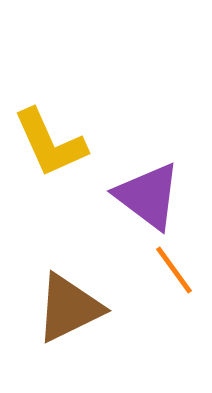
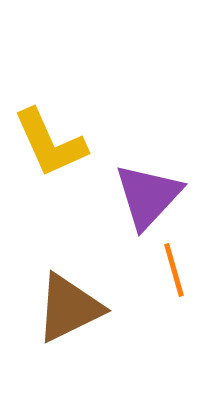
purple triangle: rotated 36 degrees clockwise
orange line: rotated 20 degrees clockwise
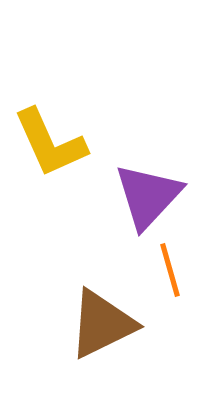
orange line: moved 4 px left
brown triangle: moved 33 px right, 16 px down
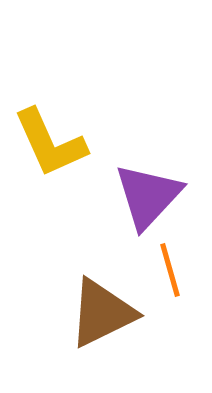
brown triangle: moved 11 px up
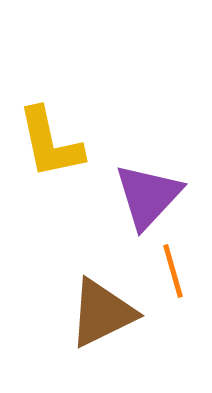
yellow L-shape: rotated 12 degrees clockwise
orange line: moved 3 px right, 1 px down
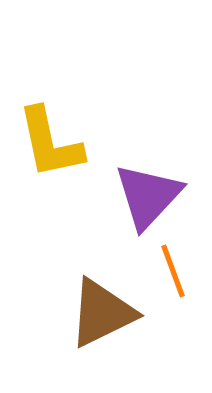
orange line: rotated 4 degrees counterclockwise
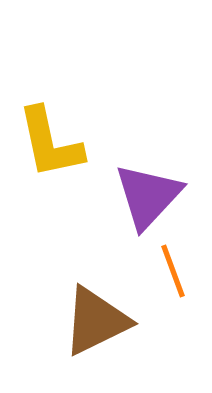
brown triangle: moved 6 px left, 8 px down
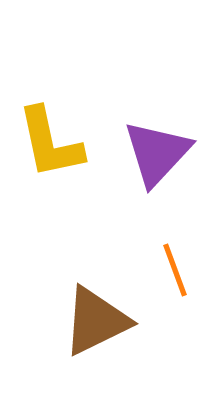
purple triangle: moved 9 px right, 43 px up
orange line: moved 2 px right, 1 px up
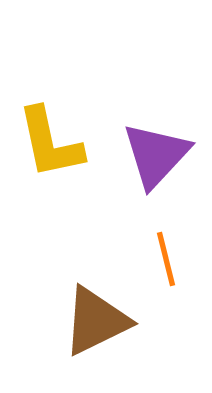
purple triangle: moved 1 px left, 2 px down
orange line: moved 9 px left, 11 px up; rotated 6 degrees clockwise
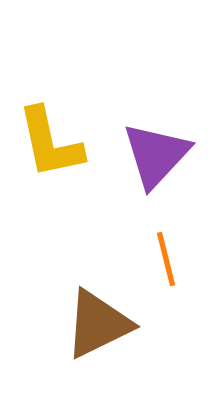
brown triangle: moved 2 px right, 3 px down
